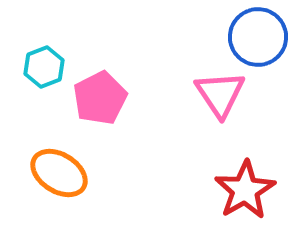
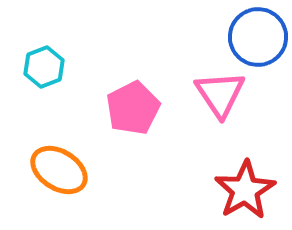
pink pentagon: moved 33 px right, 10 px down
orange ellipse: moved 3 px up
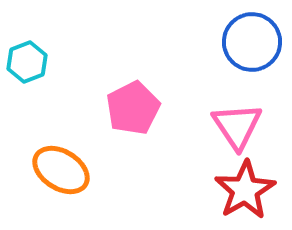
blue circle: moved 6 px left, 5 px down
cyan hexagon: moved 17 px left, 5 px up
pink triangle: moved 17 px right, 32 px down
orange ellipse: moved 2 px right
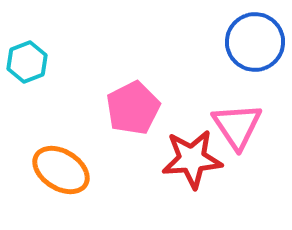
blue circle: moved 3 px right
red star: moved 53 px left, 31 px up; rotated 26 degrees clockwise
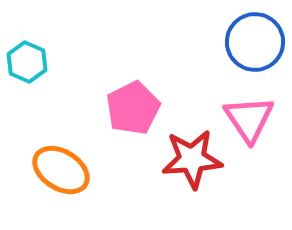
cyan hexagon: rotated 15 degrees counterclockwise
pink triangle: moved 12 px right, 7 px up
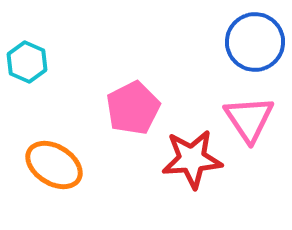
orange ellipse: moved 7 px left, 5 px up
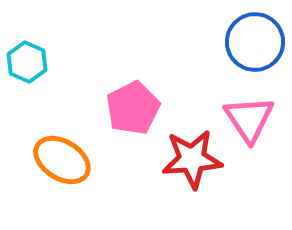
orange ellipse: moved 8 px right, 5 px up
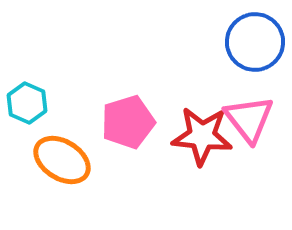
cyan hexagon: moved 41 px down
pink pentagon: moved 5 px left, 14 px down; rotated 10 degrees clockwise
pink triangle: rotated 4 degrees counterclockwise
red star: moved 10 px right, 23 px up; rotated 10 degrees clockwise
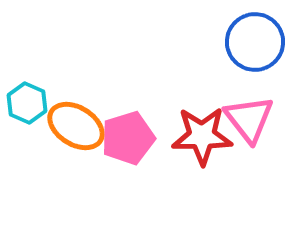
pink pentagon: moved 16 px down
red star: rotated 6 degrees counterclockwise
orange ellipse: moved 14 px right, 34 px up
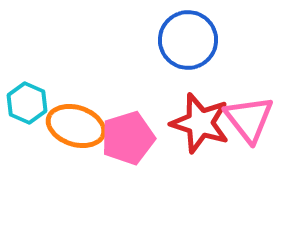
blue circle: moved 67 px left, 2 px up
orange ellipse: rotated 14 degrees counterclockwise
red star: moved 2 px left, 13 px up; rotated 18 degrees clockwise
